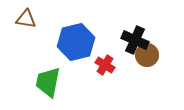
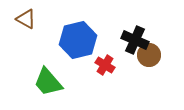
brown triangle: rotated 20 degrees clockwise
blue hexagon: moved 2 px right, 2 px up
brown circle: moved 2 px right
green trapezoid: rotated 52 degrees counterclockwise
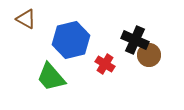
blue hexagon: moved 7 px left
red cross: moved 1 px up
green trapezoid: moved 3 px right, 5 px up
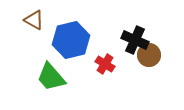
brown triangle: moved 8 px right, 1 px down
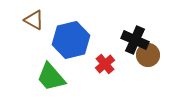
brown circle: moved 1 px left
red cross: rotated 18 degrees clockwise
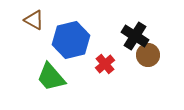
black cross: moved 4 px up; rotated 8 degrees clockwise
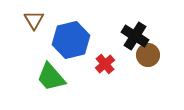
brown triangle: rotated 30 degrees clockwise
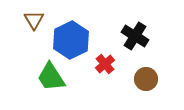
blue hexagon: rotated 12 degrees counterclockwise
brown circle: moved 2 px left, 24 px down
green trapezoid: rotated 8 degrees clockwise
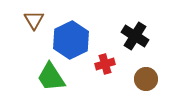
red cross: rotated 24 degrees clockwise
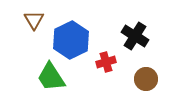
red cross: moved 1 px right, 2 px up
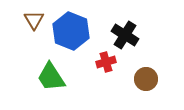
black cross: moved 10 px left, 1 px up
blue hexagon: moved 9 px up; rotated 12 degrees counterclockwise
